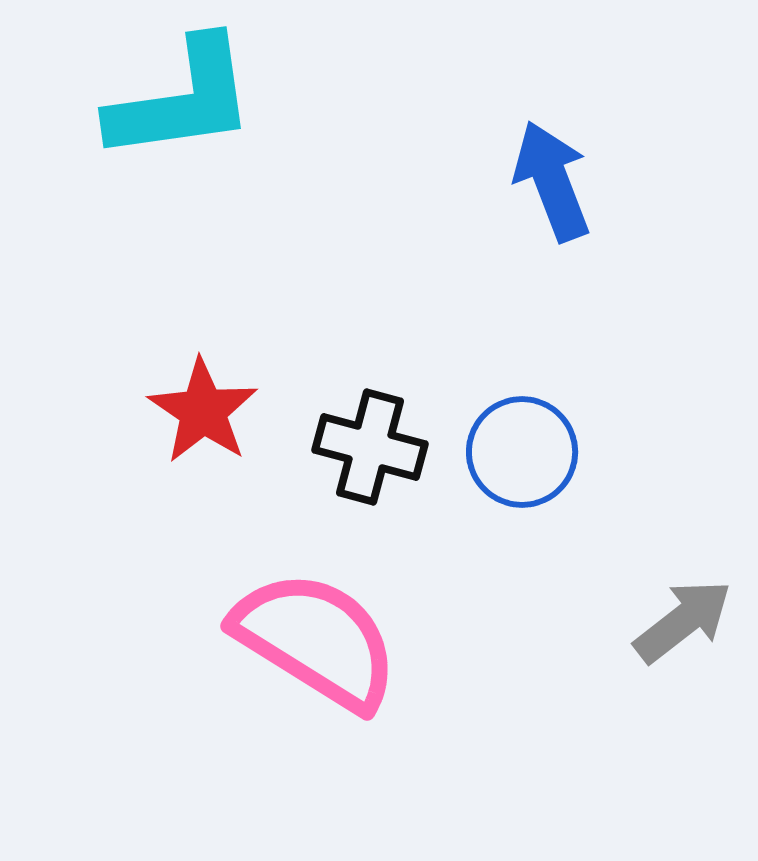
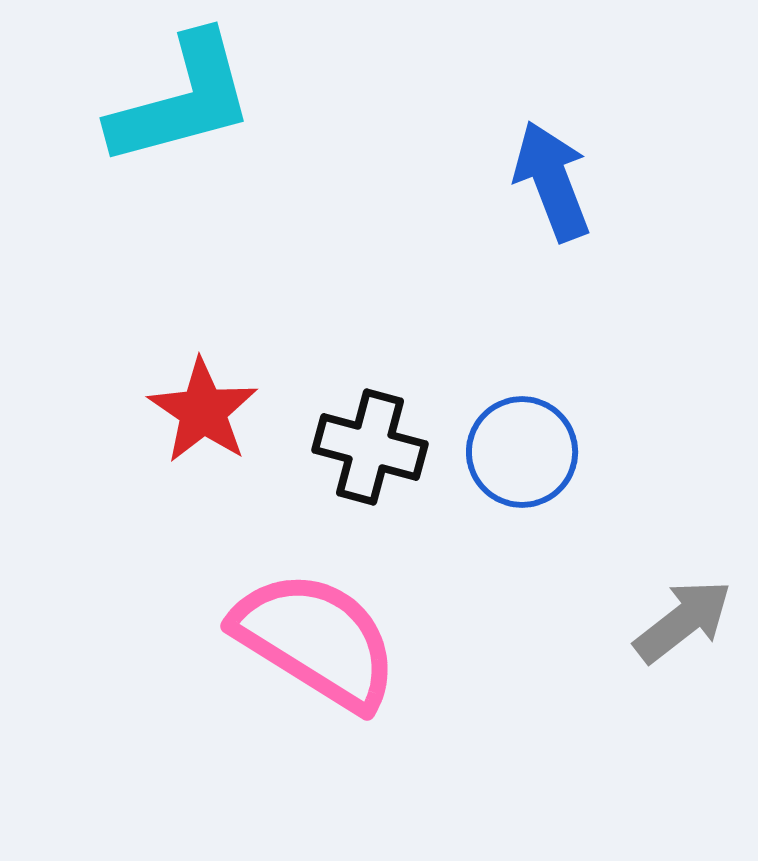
cyan L-shape: rotated 7 degrees counterclockwise
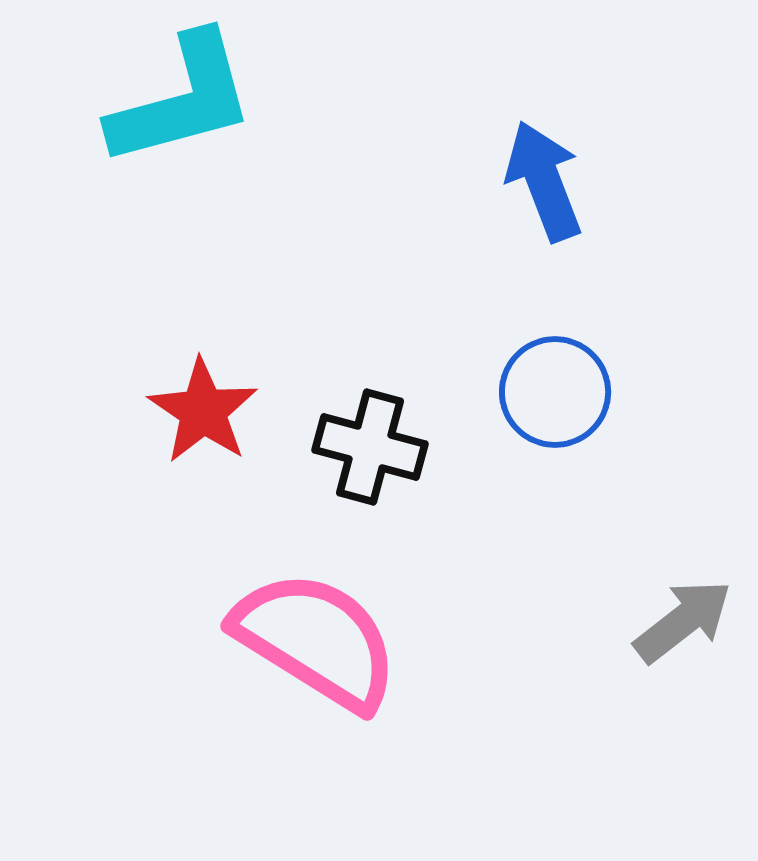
blue arrow: moved 8 px left
blue circle: moved 33 px right, 60 px up
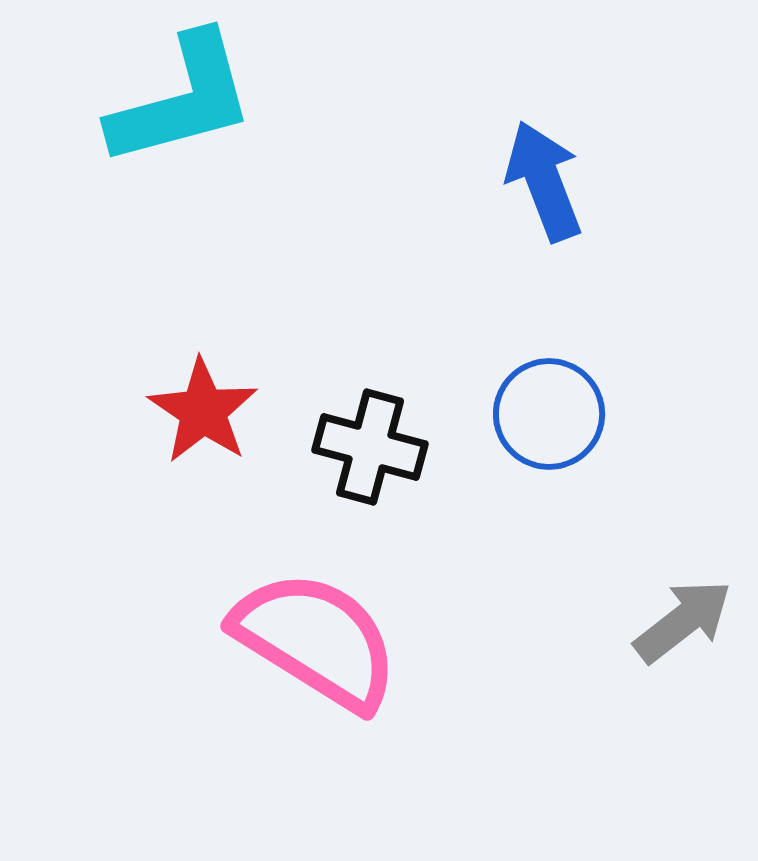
blue circle: moved 6 px left, 22 px down
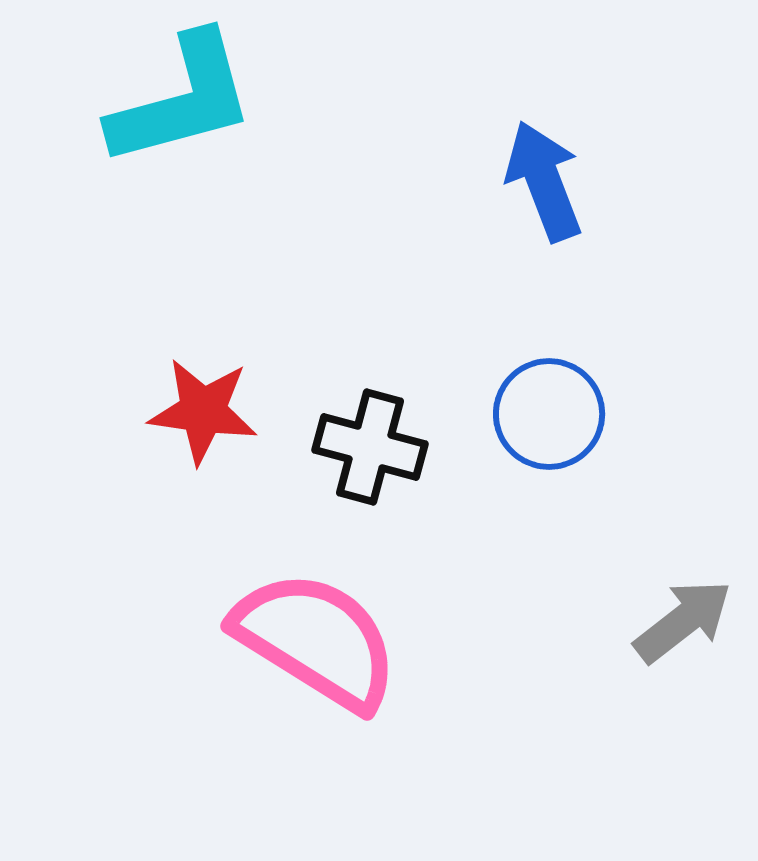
red star: rotated 26 degrees counterclockwise
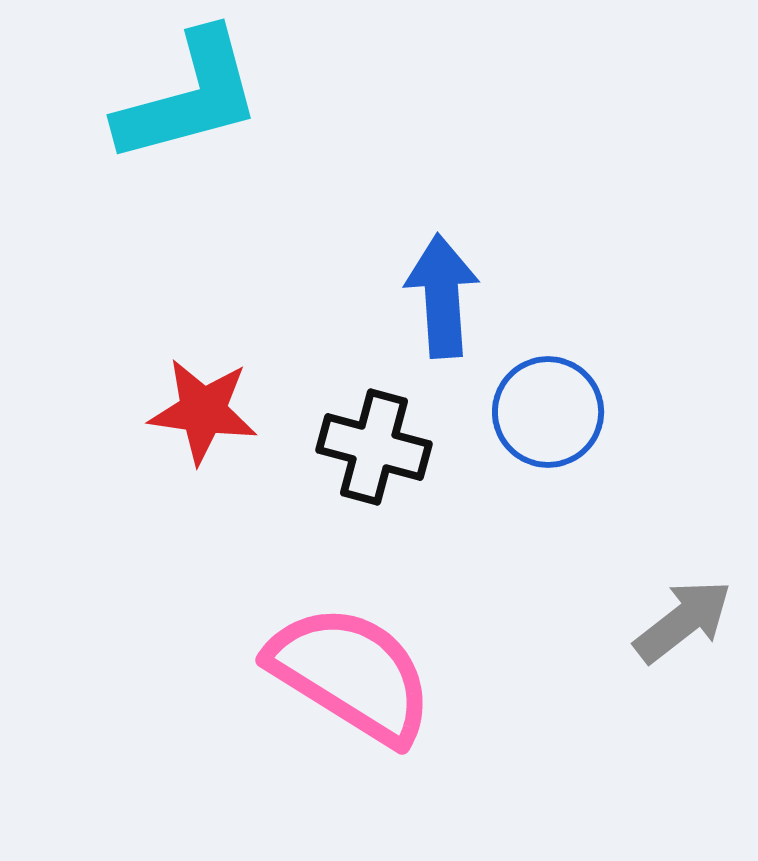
cyan L-shape: moved 7 px right, 3 px up
blue arrow: moved 102 px left, 115 px down; rotated 17 degrees clockwise
blue circle: moved 1 px left, 2 px up
black cross: moved 4 px right
pink semicircle: moved 35 px right, 34 px down
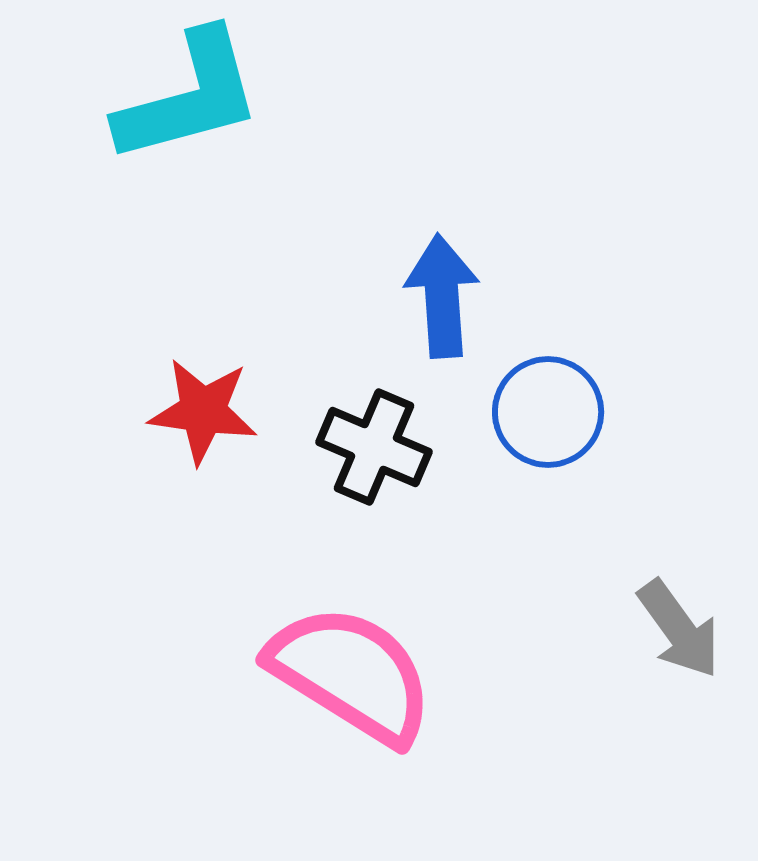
black cross: rotated 8 degrees clockwise
gray arrow: moved 4 px left, 8 px down; rotated 92 degrees clockwise
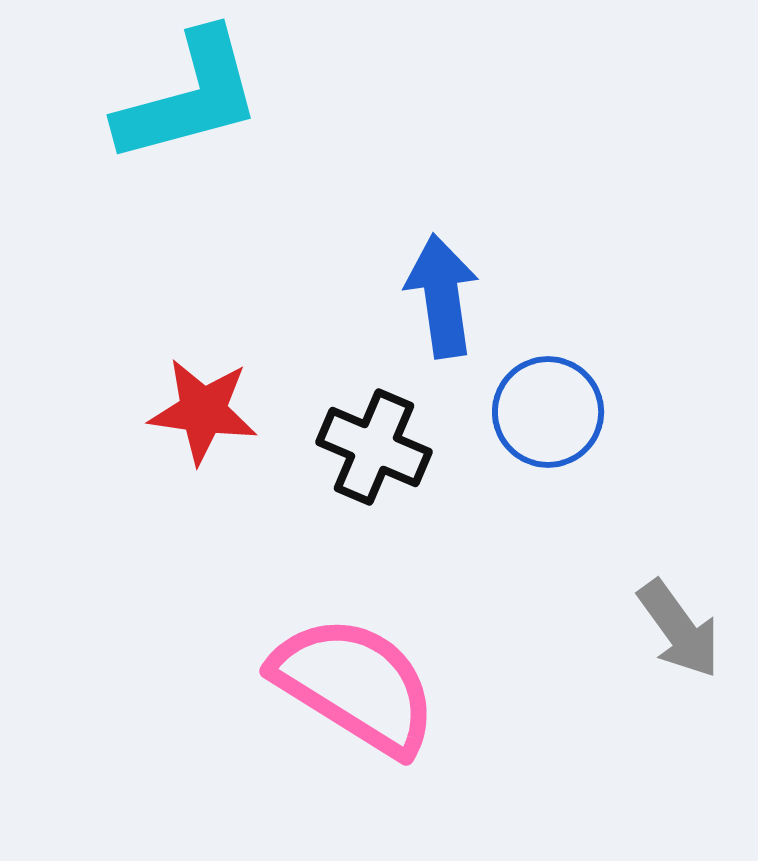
blue arrow: rotated 4 degrees counterclockwise
pink semicircle: moved 4 px right, 11 px down
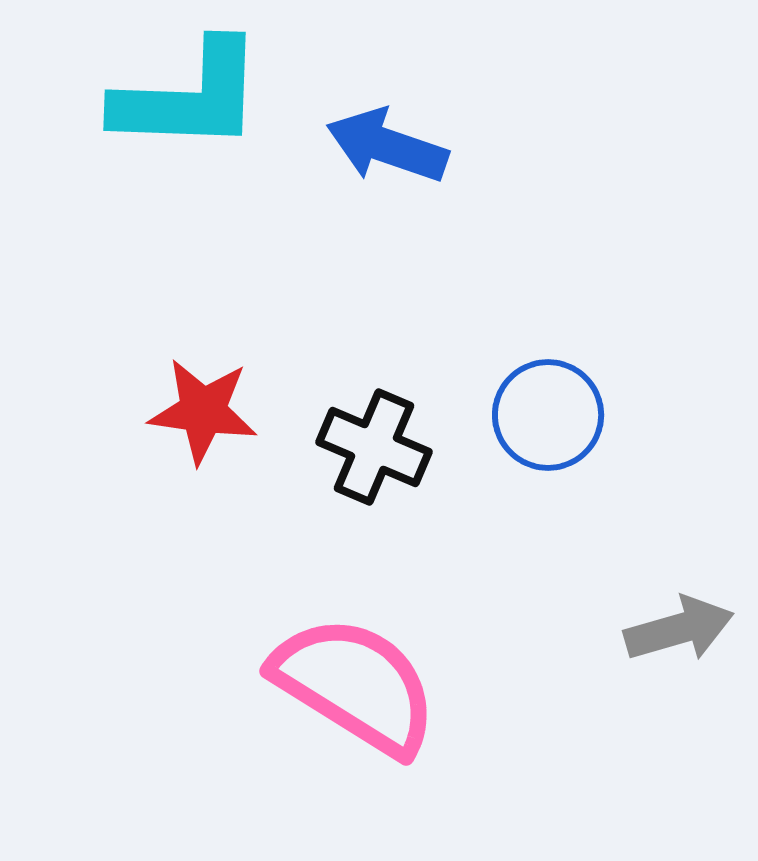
cyan L-shape: rotated 17 degrees clockwise
blue arrow: moved 55 px left, 150 px up; rotated 63 degrees counterclockwise
blue circle: moved 3 px down
gray arrow: rotated 70 degrees counterclockwise
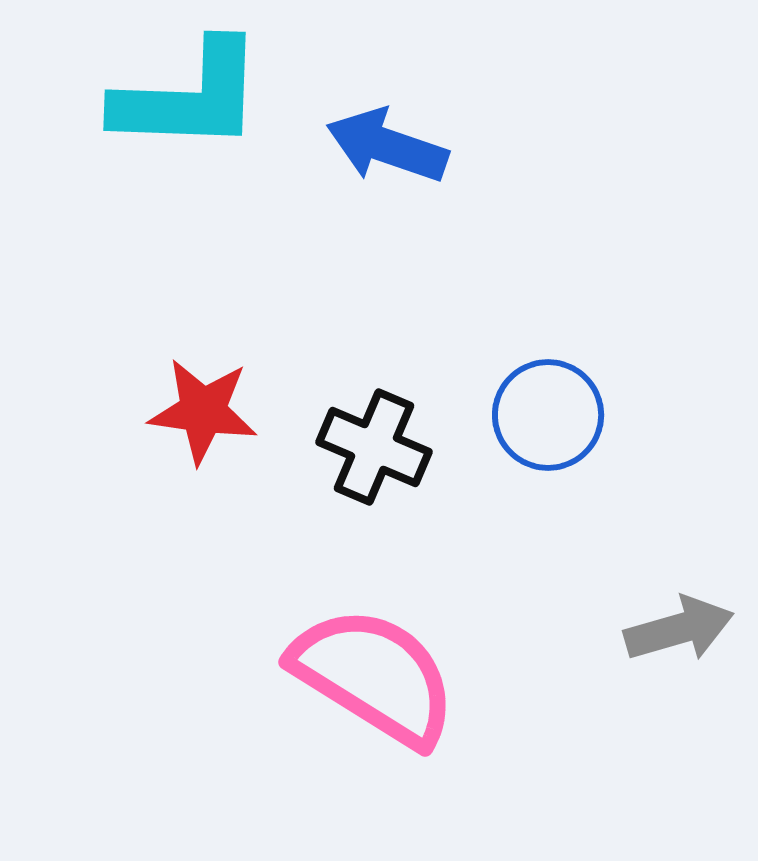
pink semicircle: moved 19 px right, 9 px up
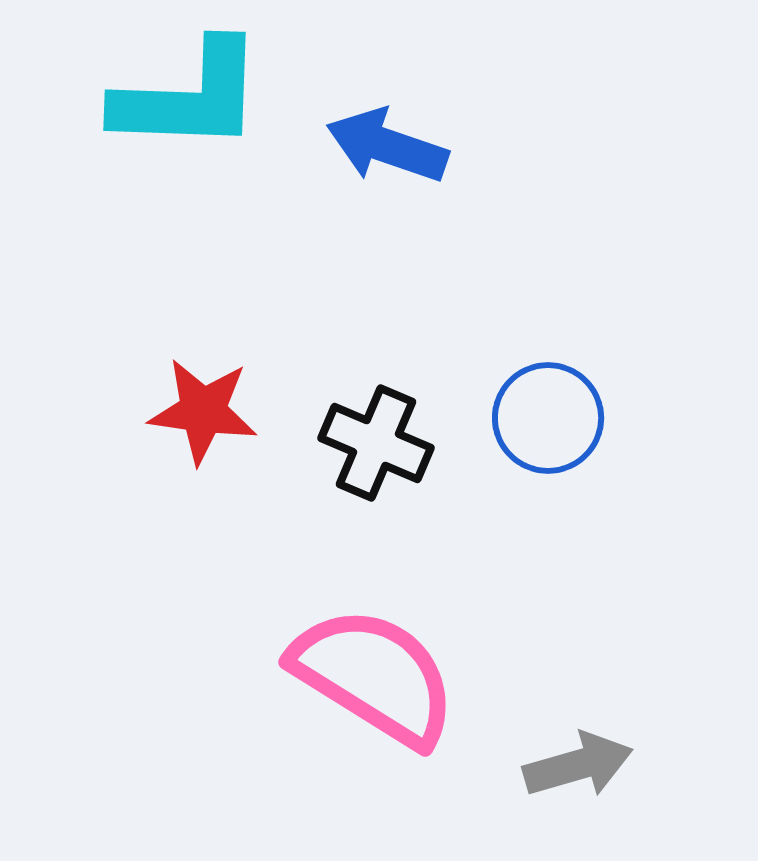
blue circle: moved 3 px down
black cross: moved 2 px right, 4 px up
gray arrow: moved 101 px left, 136 px down
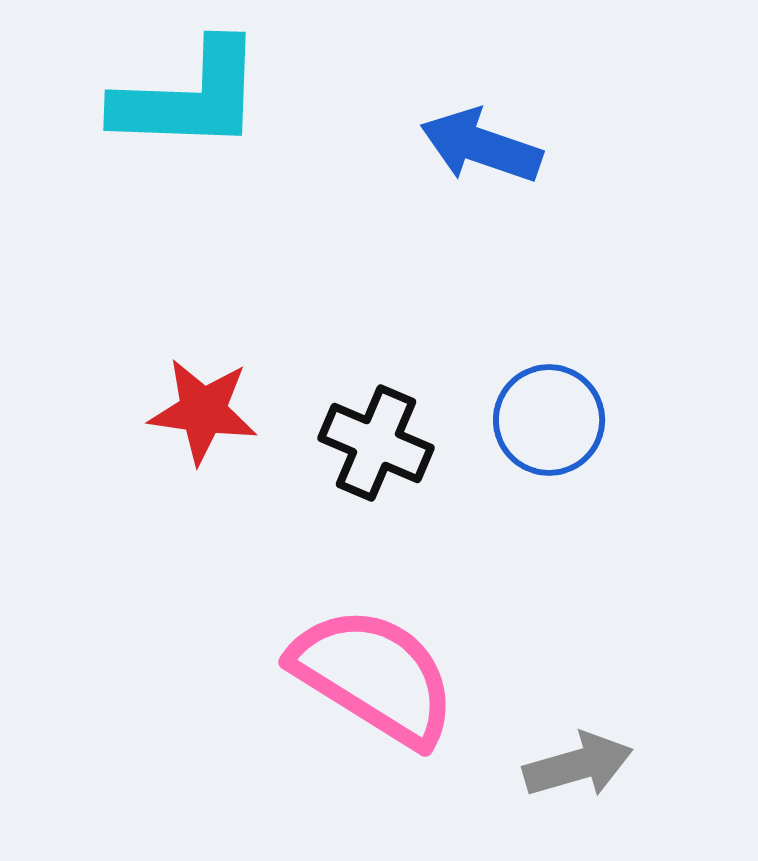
blue arrow: moved 94 px right
blue circle: moved 1 px right, 2 px down
